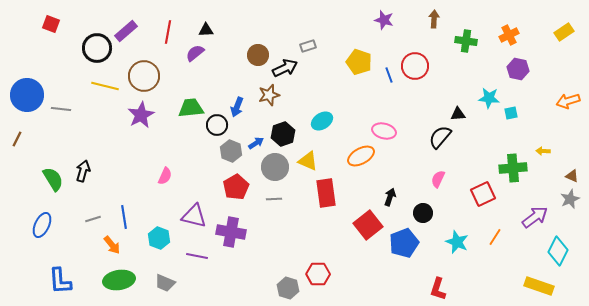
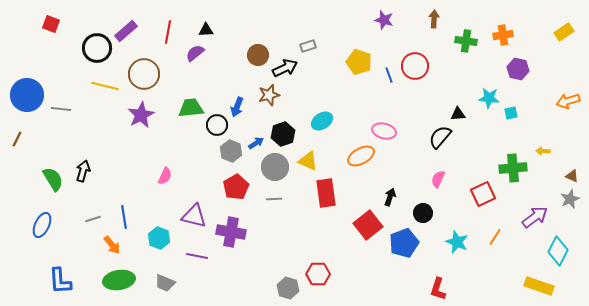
orange cross at (509, 35): moved 6 px left; rotated 18 degrees clockwise
brown circle at (144, 76): moved 2 px up
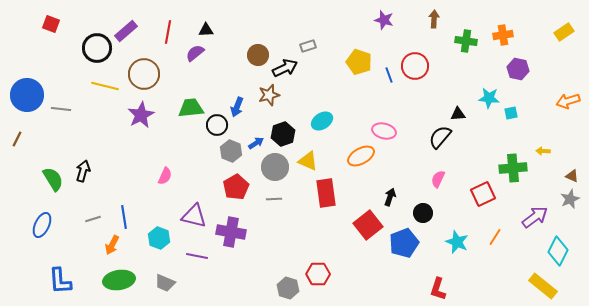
orange arrow at (112, 245): rotated 66 degrees clockwise
yellow rectangle at (539, 286): moved 4 px right; rotated 20 degrees clockwise
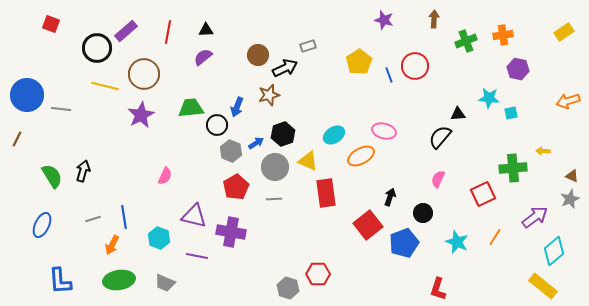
green cross at (466, 41): rotated 30 degrees counterclockwise
purple semicircle at (195, 53): moved 8 px right, 4 px down
yellow pentagon at (359, 62): rotated 20 degrees clockwise
cyan ellipse at (322, 121): moved 12 px right, 14 px down
green semicircle at (53, 179): moved 1 px left, 3 px up
cyan diamond at (558, 251): moved 4 px left; rotated 24 degrees clockwise
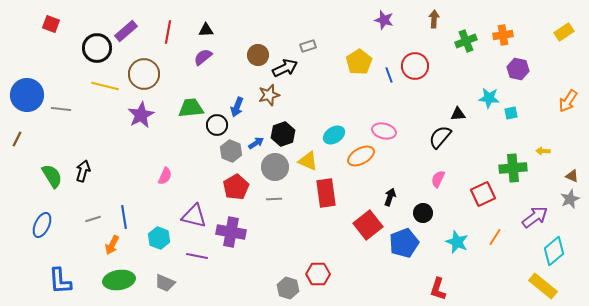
orange arrow at (568, 101): rotated 40 degrees counterclockwise
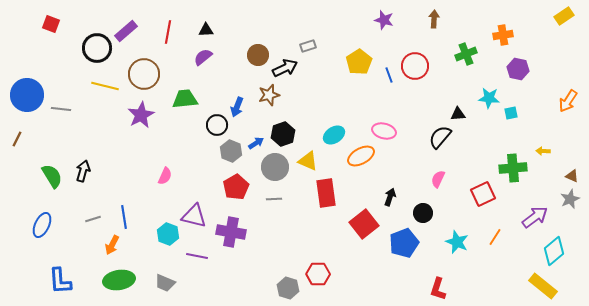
yellow rectangle at (564, 32): moved 16 px up
green cross at (466, 41): moved 13 px down
green trapezoid at (191, 108): moved 6 px left, 9 px up
red square at (368, 225): moved 4 px left, 1 px up
cyan hexagon at (159, 238): moved 9 px right, 4 px up
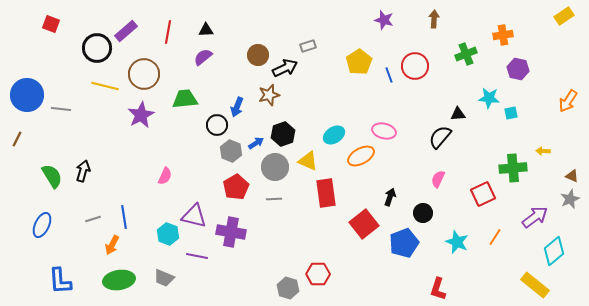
gray trapezoid at (165, 283): moved 1 px left, 5 px up
yellow rectangle at (543, 286): moved 8 px left, 1 px up
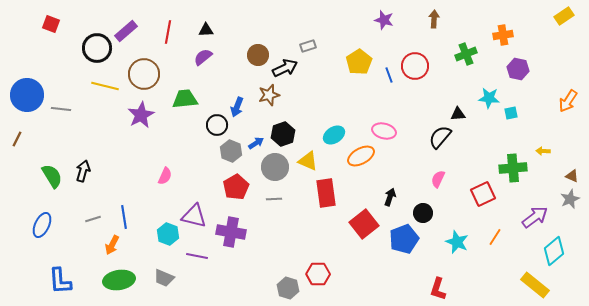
blue pentagon at (404, 243): moved 4 px up
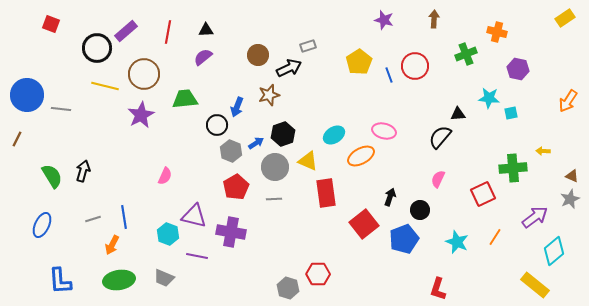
yellow rectangle at (564, 16): moved 1 px right, 2 px down
orange cross at (503, 35): moved 6 px left, 3 px up; rotated 24 degrees clockwise
black arrow at (285, 68): moved 4 px right
black circle at (423, 213): moved 3 px left, 3 px up
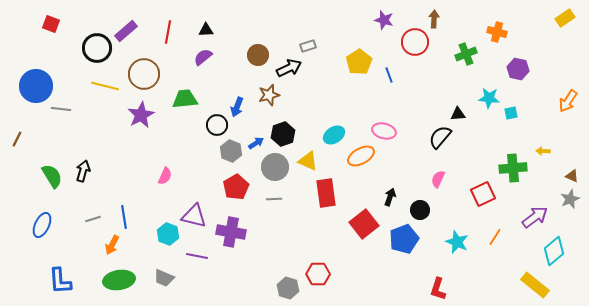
red circle at (415, 66): moved 24 px up
blue circle at (27, 95): moved 9 px right, 9 px up
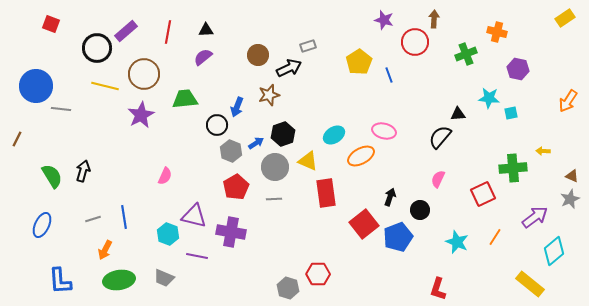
blue pentagon at (404, 239): moved 6 px left, 2 px up
orange arrow at (112, 245): moved 7 px left, 5 px down
yellow rectangle at (535, 285): moved 5 px left, 1 px up
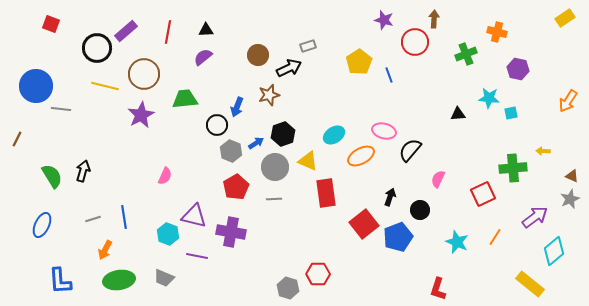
black semicircle at (440, 137): moved 30 px left, 13 px down
